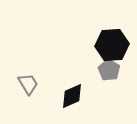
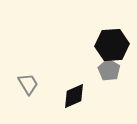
black diamond: moved 2 px right
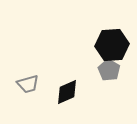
gray trapezoid: rotated 105 degrees clockwise
black diamond: moved 7 px left, 4 px up
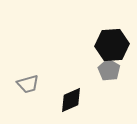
black diamond: moved 4 px right, 8 px down
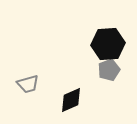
black hexagon: moved 4 px left, 1 px up
gray pentagon: rotated 20 degrees clockwise
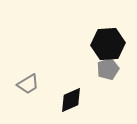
gray pentagon: moved 1 px left, 1 px up
gray trapezoid: rotated 15 degrees counterclockwise
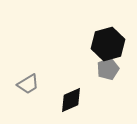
black hexagon: rotated 12 degrees counterclockwise
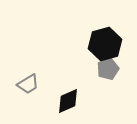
black hexagon: moved 3 px left
black diamond: moved 3 px left, 1 px down
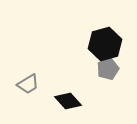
black diamond: rotated 72 degrees clockwise
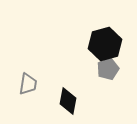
gray trapezoid: rotated 50 degrees counterclockwise
black diamond: rotated 52 degrees clockwise
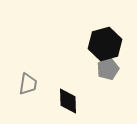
black diamond: rotated 12 degrees counterclockwise
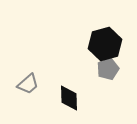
gray trapezoid: rotated 40 degrees clockwise
black diamond: moved 1 px right, 3 px up
